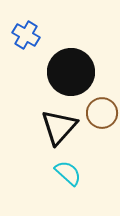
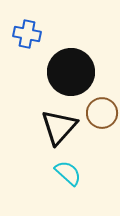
blue cross: moved 1 px right, 1 px up; rotated 20 degrees counterclockwise
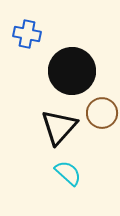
black circle: moved 1 px right, 1 px up
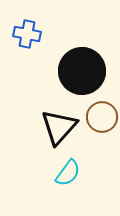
black circle: moved 10 px right
brown circle: moved 4 px down
cyan semicircle: rotated 84 degrees clockwise
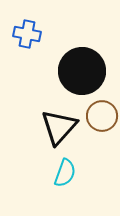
brown circle: moved 1 px up
cyan semicircle: moved 3 px left; rotated 16 degrees counterclockwise
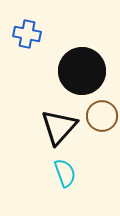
cyan semicircle: rotated 40 degrees counterclockwise
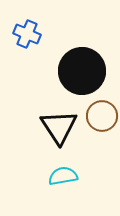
blue cross: rotated 12 degrees clockwise
black triangle: rotated 15 degrees counterclockwise
cyan semicircle: moved 2 px left, 3 px down; rotated 80 degrees counterclockwise
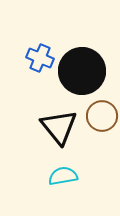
blue cross: moved 13 px right, 24 px down
black triangle: rotated 6 degrees counterclockwise
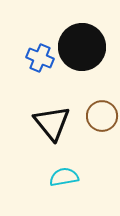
black circle: moved 24 px up
black triangle: moved 7 px left, 4 px up
cyan semicircle: moved 1 px right, 1 px down
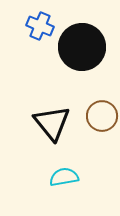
blue cross: moved 32 px up
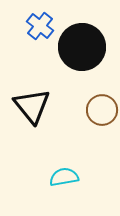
blue cross: rotated 16 degrees clockwise
brown circle: moved 6 px up
black triangle: moved 20 px left, 17 px up
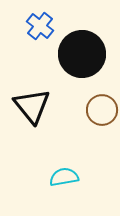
black circle: moved 7 px down
